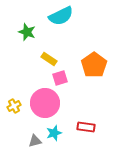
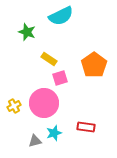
pink circle: moved 1 px left
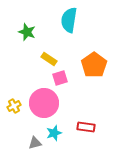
cyan semicircle: moved 8 px right, 4 px down; rotated 125 degrees clockwise
gray triangle: moved 2 px down
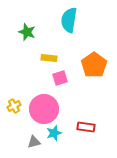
yellow rectangle: moved 1 px up; rotated 28 degrees counterclockwise
pink circle: moved 6 px down
gray triangle: moved 1 px left, 1 px up
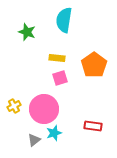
cyan semicircle: moved 5 px left
yellow rectangle: moved 8 px right
red rectangle: moved 7 px right, 1 px up
gray triangle: moved 2 px up; rotated 24 degrees counterclockwise
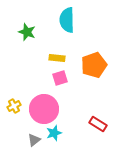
cyan semicircle: moved 3 px right; rotated 10 degrees counterclockwise
orange pentagon: rotated 15 degrees clockwise
red rectangle: moved 5 px right, 2 px up; rotated 24 degrees clockwise
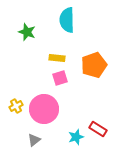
yellow cross: moved 2 px right
red rectangle: moved 5 px down
cyan star: moved 22 px right, 4 px down
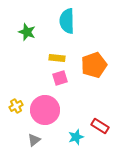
cyan semicircle: moved 1 px down
pink circle: moved 1 px right, 1 px down
red rectangle: moved 2 px right, 3 px up
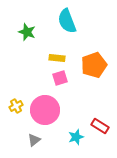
cyan semicircle: rotated 20 degrees counterclockwise
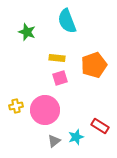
yellow cross: rotated 16 degrees clockwise
gray triangle: moved 20 px right, 1 px down
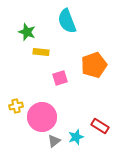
yellow rectangle: moved 16 px left, 6 px up
pink circle: moved 3 px left, 7 px down
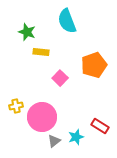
pink square: rotated 28 degrees counterclockwise
